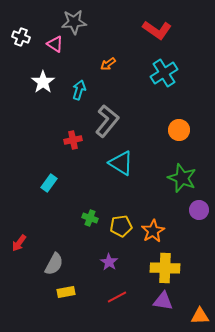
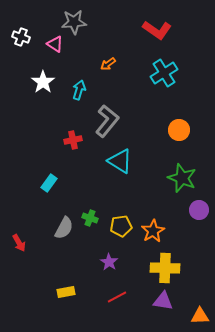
cyan triangle: moved 1 px left, 2 px up
red arrow: rotated 66 degrees counterclockwise
gray semicircle: moved 10 px right, 36 px up
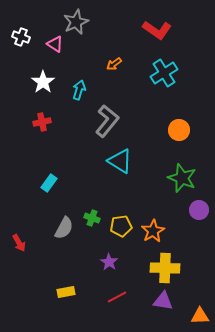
gray star: moved 2 px right; rotated 20 degrees counterclockwise
orange arrow: moved 6 px right
red cross: moved 31 px left, 18 px up
green cross: moved 2 px right
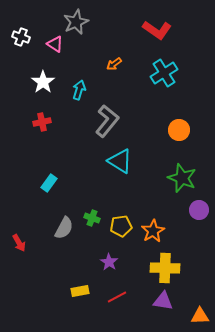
yellow rectangle: moved 14 px right, 1 px up
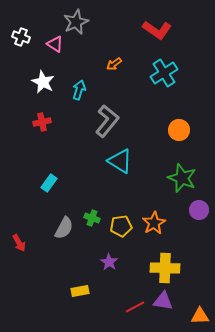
white star: rotated 10 degrees counterclockwise
orange star: moved 1 px right, 8 px up
red line: moved 18 px right, 10 px down
